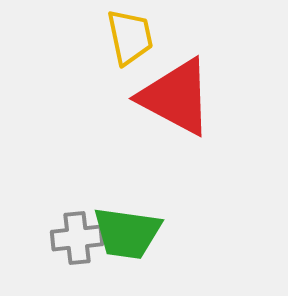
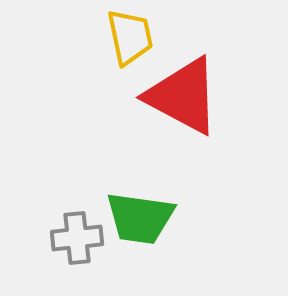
red triangle: moved 7 px right, 1 px up
green trapezoid: moved 13 px right, 15 px up
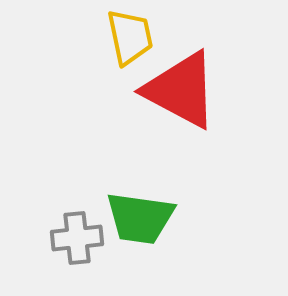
red triangle: moved 2 px left, 6 px up
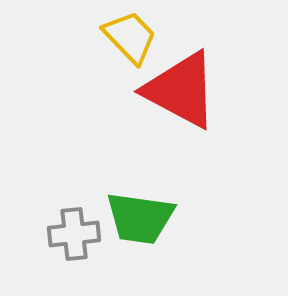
yellow trapezoid: rotated 32 degrees counterclockwise
gray cross: moved 3 px left, 4 px up
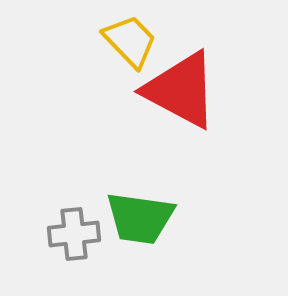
yellow trapezoid: moved 4 px down
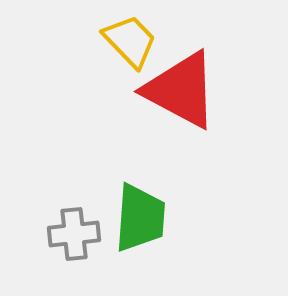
green trapezoid: rotated 94 degrees counterclockwise
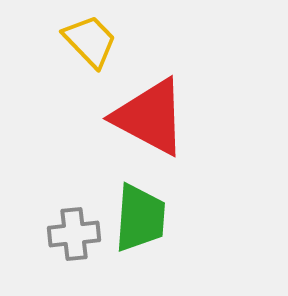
yellow trapezoid: moved 40 px left
red triangle: moved 31 px left, 27 px down
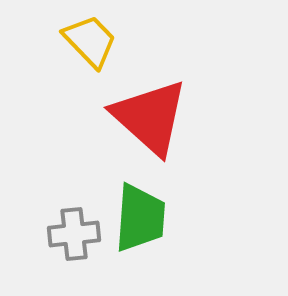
red triangle: rotated 14 degrees clockwise
